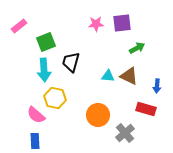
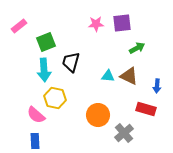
gray cross: moved 1 px left
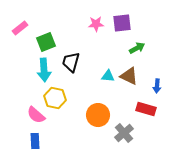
pink rectangle: moved 1 px right, 2 px down
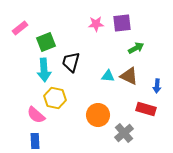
green arrow: moved 1 px left
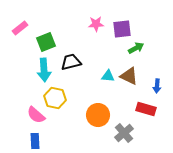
purple square: moved 6 px down
black trapezoid: rotated 60 degrees clockwise
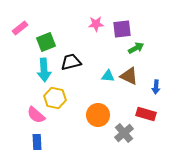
blue arrow: moved 1 px left, 1 px down
red rectangle: moved 5 px down
blue rectangle: moved 2 px right, 1 px down
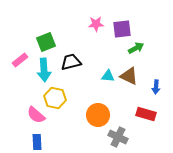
pink rectangle: moved 32 px down
gray cross: moved 6 px left, 4 px down; rotated 24 degrees counterclockwise
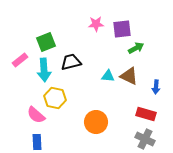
orange circle: moved 2 px left, 7 px down
gray cross: moved 27 px right, 2 px down
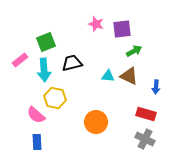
pink star: rotated 21 degrees clockwise
green arrow: moved 2 px left, 3 px down
black trapezoid: moved 1 px right, 1 px down
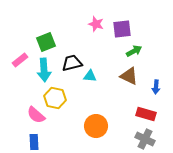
cyan triangle: moved 18 px left
orange circle: moved 4 px down
blue rectangle: moved 3 px left
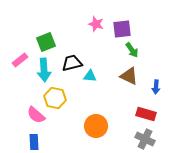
green arrow: moved 2 px left, 1 px up; rotated 84 degrees clockwise
